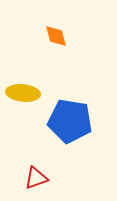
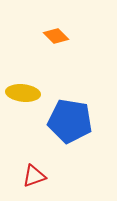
orange diamond: rotated 30 degrees counterclockwise
red triangle: moved 2 px left, 2 px up
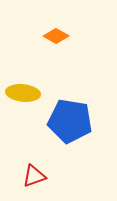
orange diamond: rotated 15 degrees counterclockwise
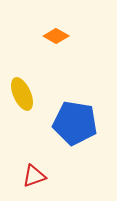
yellow ellipse: moved 1 px left, 1 px down; rotated 60 degrees clockwise
blue pentagon: moved 5 px right, 2 px down
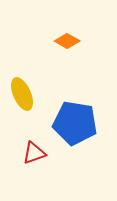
orange diamond: moved 11 px right, 5 px down
red triangle: moved 23 px up
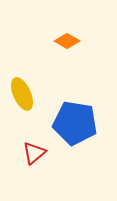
red triangle: rotated 20 degrees counterclockwise
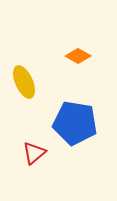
orange diamond: moved 11 px right, 15 px down
yellow ellipse: moved 2 px right, 12 px up
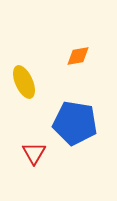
orange diamond: rotated 40 degrees counterclockwise
red triangle: rotated 20 degrees counterclockwise
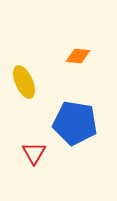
orange diamond: rotated 15 degrees clockwise
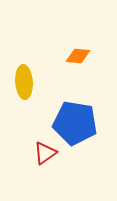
yellow ellipse: rotated 20 degrees clockwise
red triangle: moved 11 px right; rotated 25 degrees clockwise
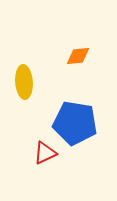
orange diamond: rotated 10 degrees counterclockwise
red triangle: rotated 10 degrees clockwise
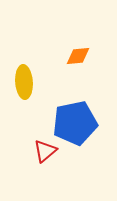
blue pentagon: rotated 21 degrees counterclockwise
red triangle: moved 2 px up; rotated 15 degrees counterclockwise
